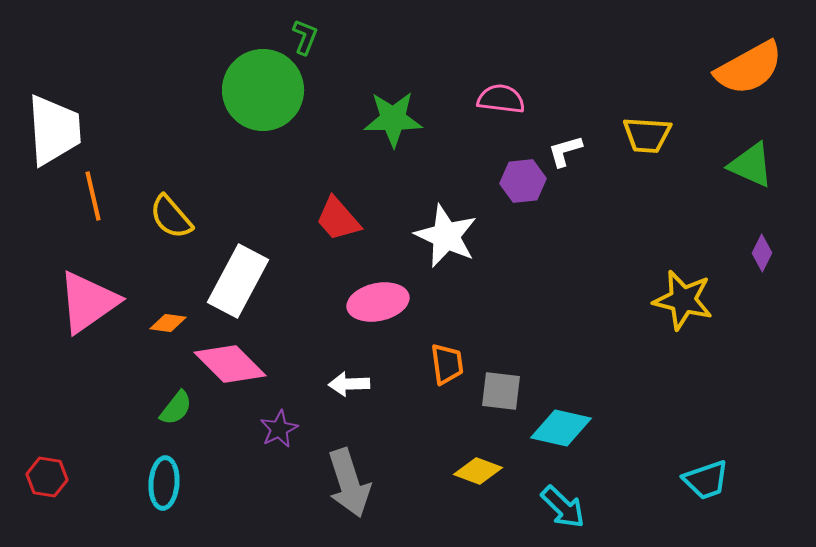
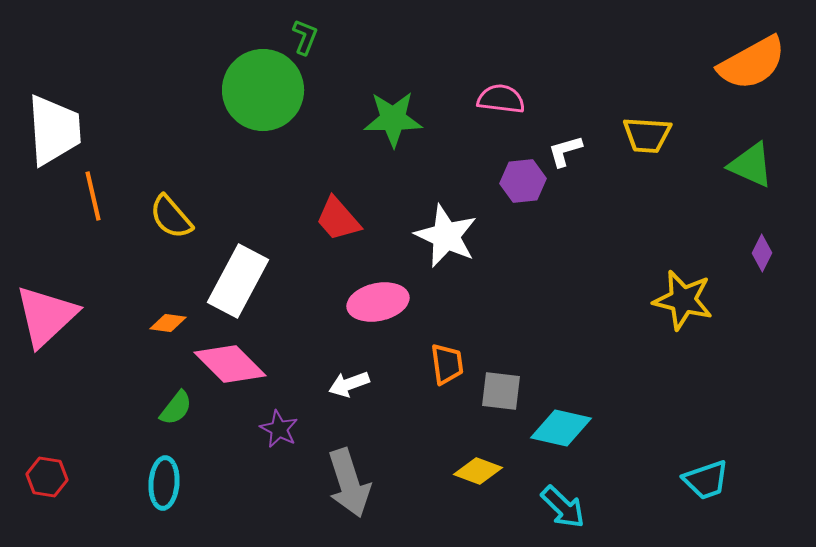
orange semicircle: moved 3 px right, 5 px up
pink triangle: moved 42 px left, 14 px down; rotated 8 degrees counterclockwise
white arrow: rotated 18 degrees counterclockwise
purple star: rotated 18 degrees counterclockwise
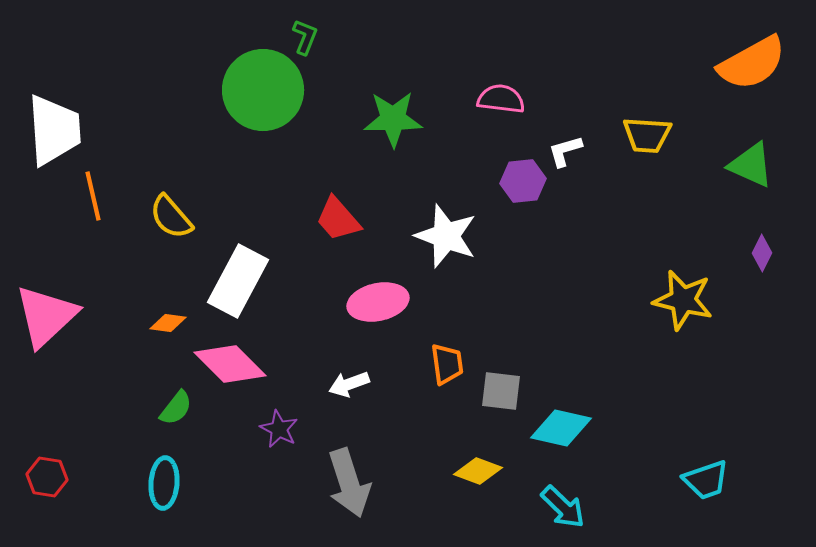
white star: rotated 4 degrees counterclockwise
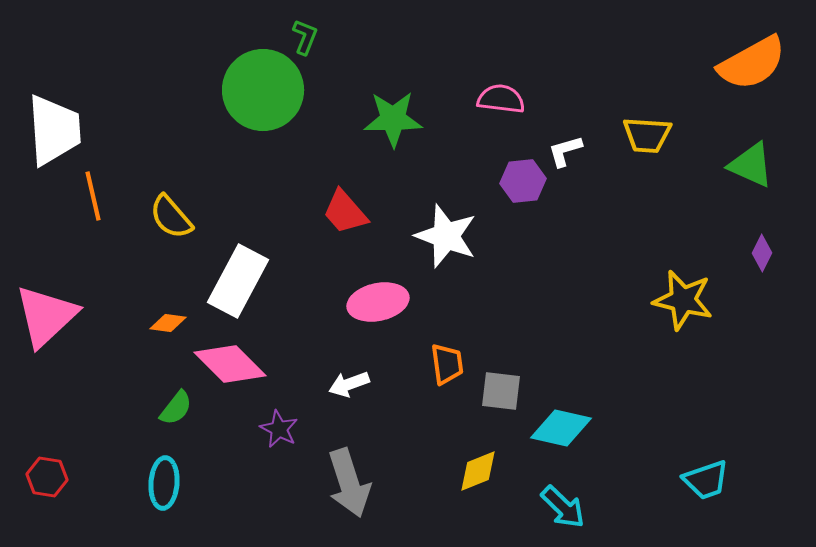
red trapezoid: moved 7 px right, 7 px up
yellow diamond: rotated 42 degrees counterclockwise
